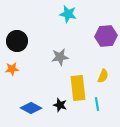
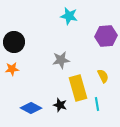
cyan star: moved 1 px right, 2 px down
black circle: moved 3 px left, 1 px down
gray star: moved 1 px right, 3 px down
yellow semicircle: rotated 48 degrees counterclockwise
yellow rectangle: rotated 10 degrees counterclockwise
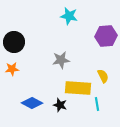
yellow rectangle: rotated 70 degrees counterclockwise
blue diamond: moved 1 px right, 5 px up
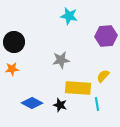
yellow semicircle: rotated 112 degrees counterclockwise
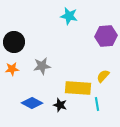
gray star: moved 19 px left, 6 px down
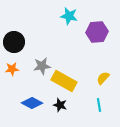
purple hexagon: moved 9 px left, 4 px up
yellow semicircle: moved 2 px down
yellow rectangle: moved 14 px left, 7 px up; rotated 25 degrees clockwise
cyan line: moved 2 px right, 1 px down
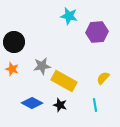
orange star: rotated 24 degrees clockwise
cyan line: moved 4 px left
